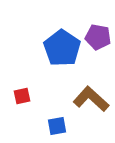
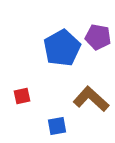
blue pentagon: rotated 9 degrees clockwise
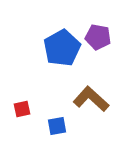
red square: moved 13 px down
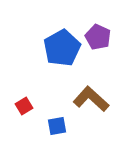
purple pentagon: rotated 15 degrees clockwise
red square: moved 2 px right, 3 px up; rotated 18 degrees counterclockwise
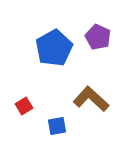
blue pentagon: moved 8 px left
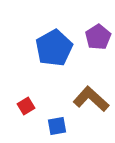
purple pentagon: rotated 15 degrees clockwise
red square: moved 2 px right
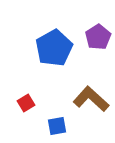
red square: moved 3 px up
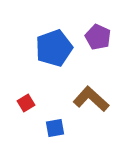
purple pentagon: rotated 15 degrees counterclockwise
blue pentagon: rotated 9 degrees clockwise
blue square: moved 2 px left, 2 px down
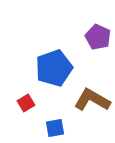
blue pentagon: moved 20 px down
brown L-shape: moved 1 px right, 1 px down; rotated 12 degrees counterclockwise
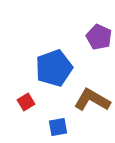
purple pentagon: moved 1 px right
red square: moved 1 px up
blue square: moved 3 px right, 1 px up
